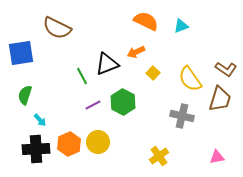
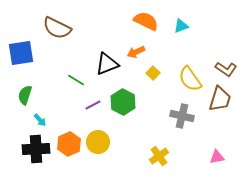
green line: moved 6 px left, 4 px down; rotated 30 degrees counterclockwise
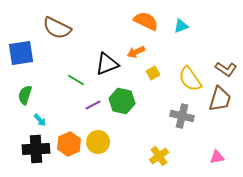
yellow square: rotated 16 degrees clockwise
green hexagon: moved 1 px left, 1 px up; rotated 15 degrees counterclockwise
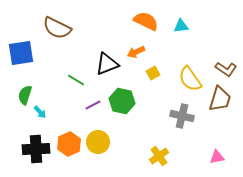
cyan triangle: rotated 14 degrees clockwise
cyan arrow: moved 8 px up
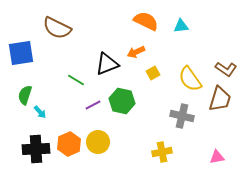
yellow cross: moved 3 px right, 4 px up; rotated 24 degrees clockwise
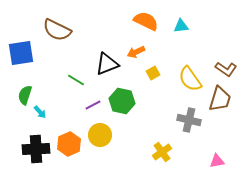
brown semicircle: moved 2 px down
gray cross: moved 7 px right, 4 px down
yellow circle: moved 2 px right, 7 px up
yellow cross: rotated 24 degrees counterclockwise
pink triangle: moved 4 px down
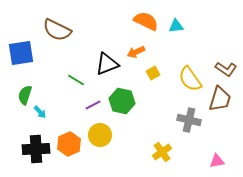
cyan triangle: moved 5 px left
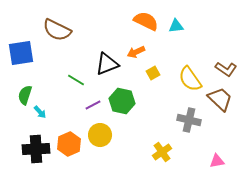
brown trapezoid: rotated 64 degrees counterclockwise
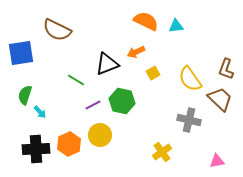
brown L-shape: rotated 75 degrees clockwise
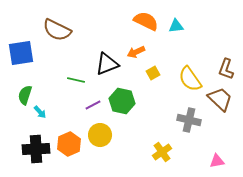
green line: rotated 18 degrees counterclockwise
